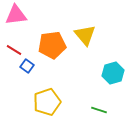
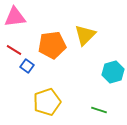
pink triangle: moved 1 px left, 2 px down
yellow triangle: rotated 25 degrees clockwise
cyan hexagon: moved 1 px up
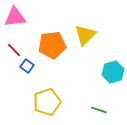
red line: rotated 14 degrees clockwise
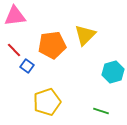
pink triangle: moved 1 px up
green line: moved 2 px right, 1 px down
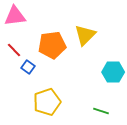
blue square: moved 1 px right, 1 px down
cyan hexagon: rotated 15 degrees clockwise
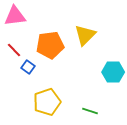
orange pentagon: moved 2 px left
green line: moved 11 px left
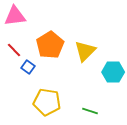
yellow triangle: moved 16 px down
orange pentagon: rotated 24 degrees counterclockwise
yellow pentagon: rotated 28 degrees clockwise
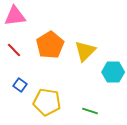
blue square: moved 8 px left, 18 px down
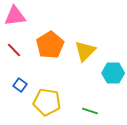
cyan hexagon: moved 1 px down
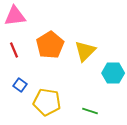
red line: rotated 21 degrees clockwise
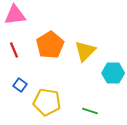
pink triangle: moved 1 px up
